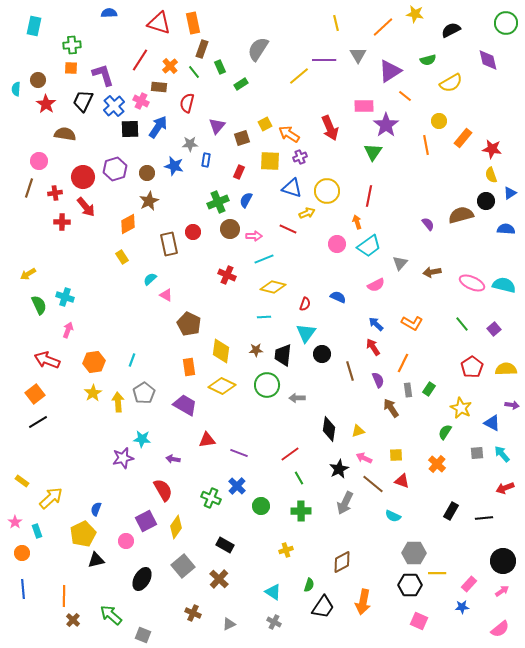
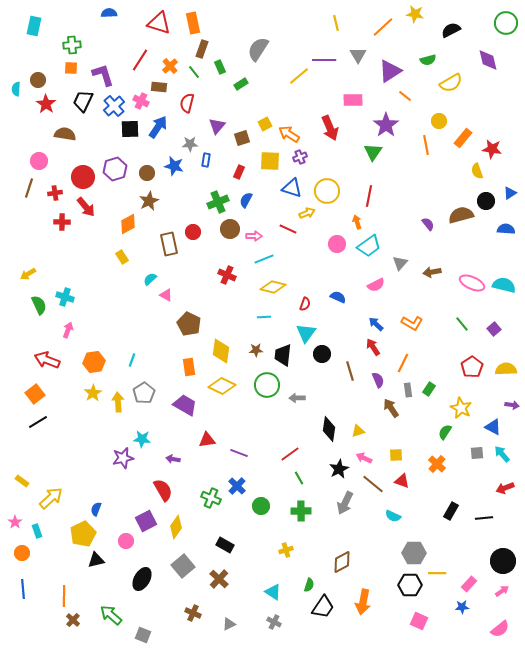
pink rectangle at (364, 106): moved 11 px left, 6 px up
yellow semicircle at (491, 175): moved 14 px left, 4 px up
blue triangle at (492, 423): moved 1 px right, 4 px down
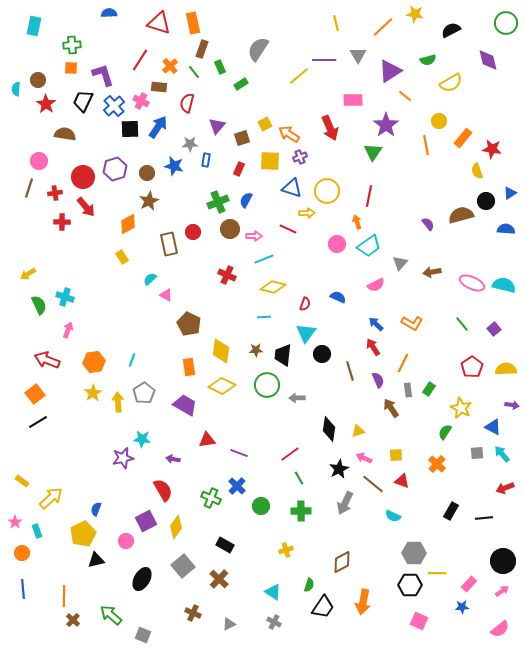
red rectangle at (239, 172): moved 3 px up
yellow arrow at (307, 213): rotated 21 degrees clockwise
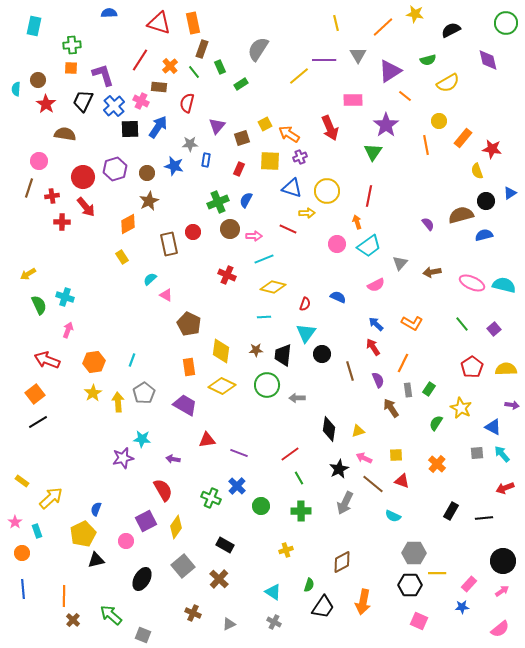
yellow semicircle at (451, 83): moved 3 px left
red cross at (55, 193): moved 3 px left, 3 px down
blue semicircle at (506, 229): moved 22 px left, 6 px down; rotated 18 degrees counterclockwise
green semicircle at (445, 432): moved 9 px left, 9 px up
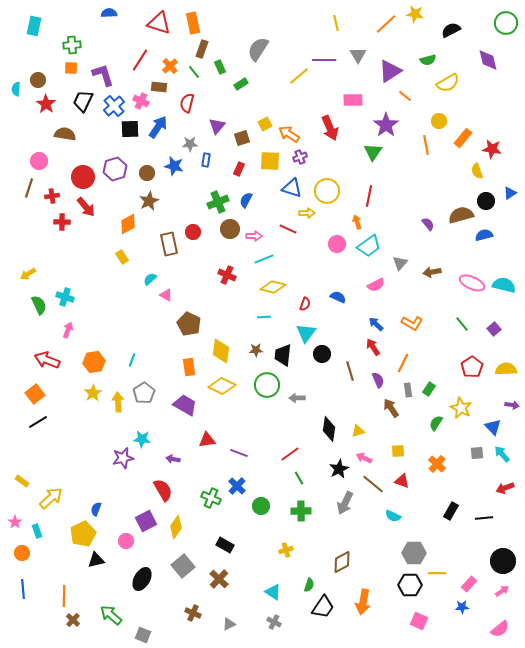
orange line at (383, 27): moved 3 px right, 3 px up
blue triangle at (493, 427): rotated 18 degrees clockwise
yellow square at (396, 455): moved 2 px right, 4 px up
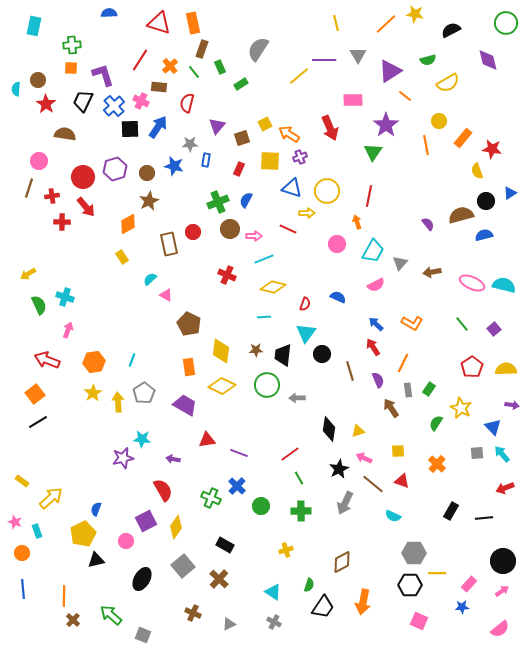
cyan trapezoid at (369, 246): moved 4 px right, 5 px down; rotated 25 degrees counterclockwise
pink star at (15, 522): rotated 16 degrees counterclockwise
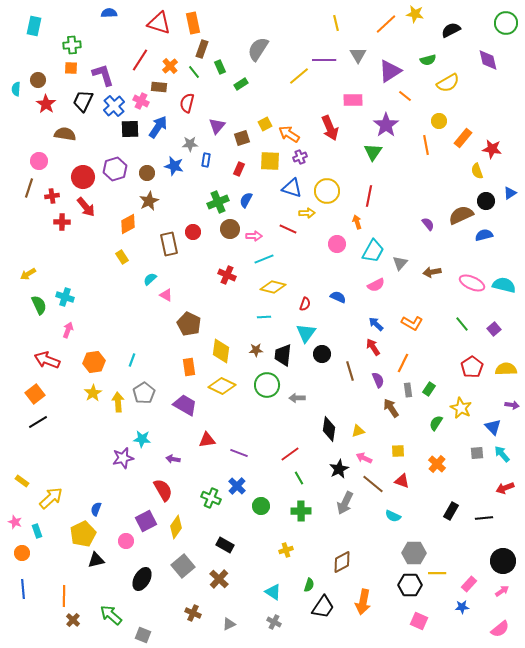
brown semicircle at (461, 215): rotated 10 degrees counterclockwise
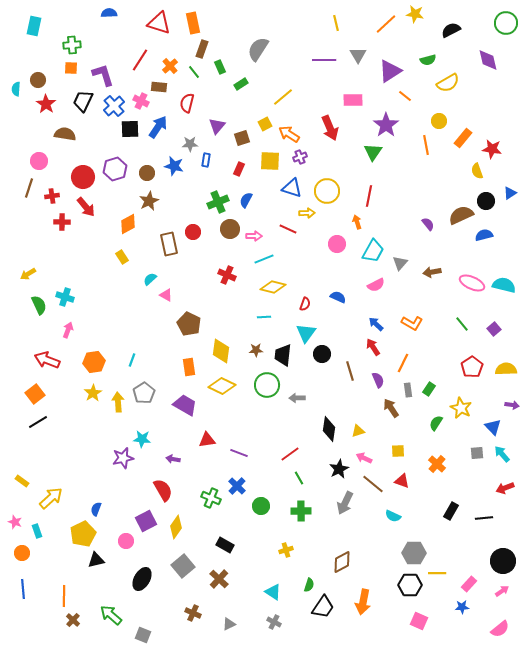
yellow line at (299, 76): moved 16 px left, 21 px down
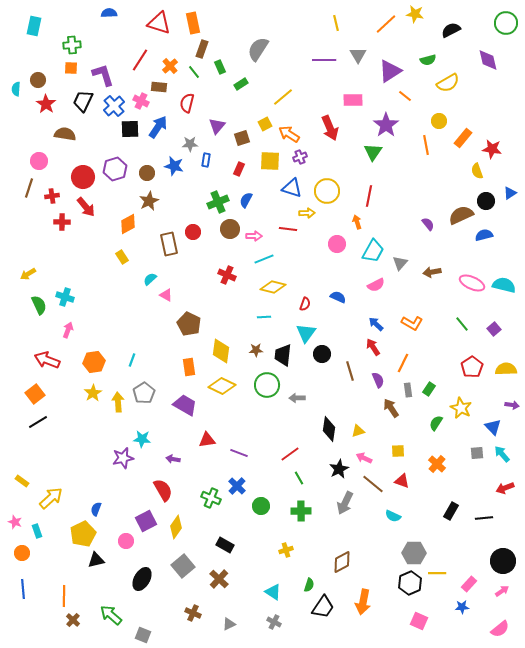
red line at (288, 229): rotated 18 degrees counterclockwise
black hexagon at (410, 585): moved 2 px up; rotated 25 degrees counterclockwise
